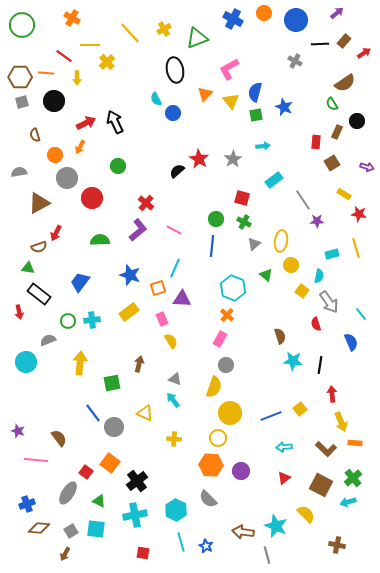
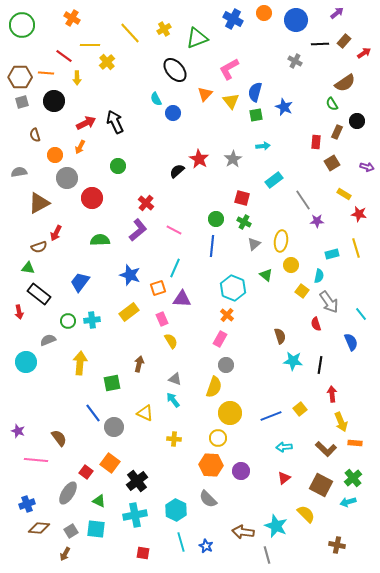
black ellipse at (175, 70): rotated 30 degrees counterclockwise
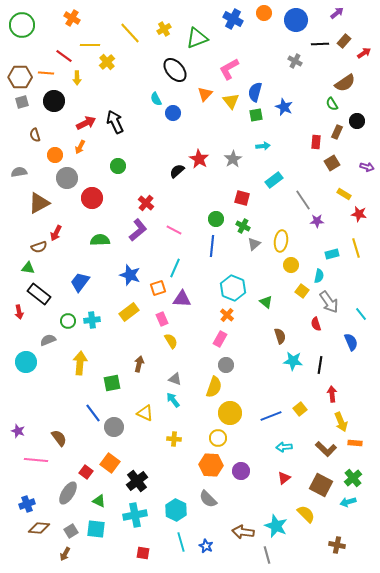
green cross at (244, 222): moved 1 px left, 4 px down
green triangle at (266, 275): moved 27 px down
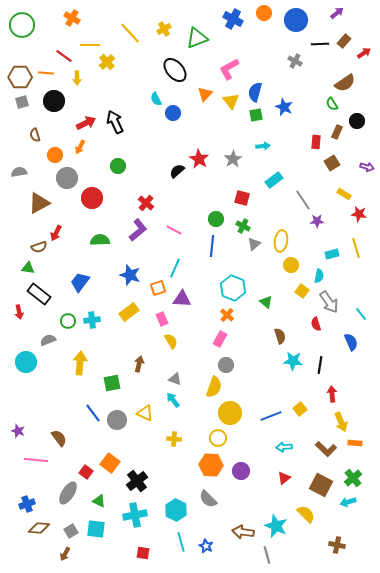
gray circle at (114, 427): moved 3 px right, 7 px up
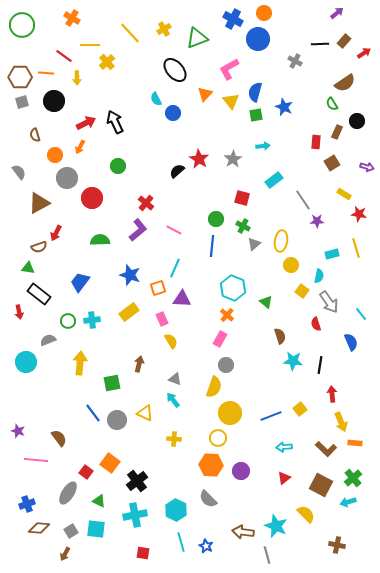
blue circle at (296, 20): moved 38 px left, 19 px down
gray semicircle at (19, 172): rotated 63 degrees clockwise
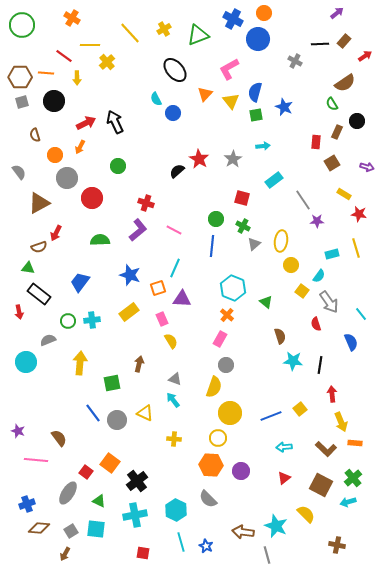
green triangle at (197, 38): moved 1 px right, 3 px up
red arrow at (364, 53): moved 1 px right, 3 px down
red cross at (146, 203): rotated 21 degrees counterclockwise
cyan semicircle at (319, 276): rotated 24 degrees clockwise
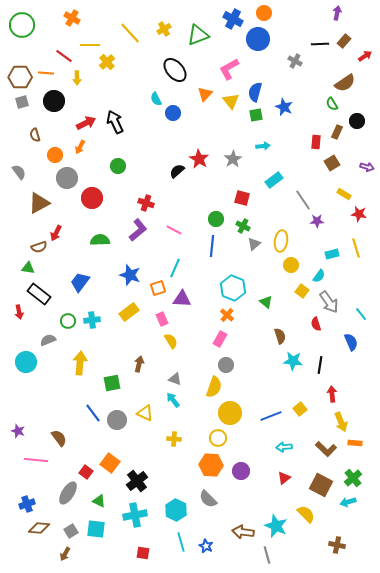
purple arrow at (337, 13): rotated 40 degrees counterclockwise
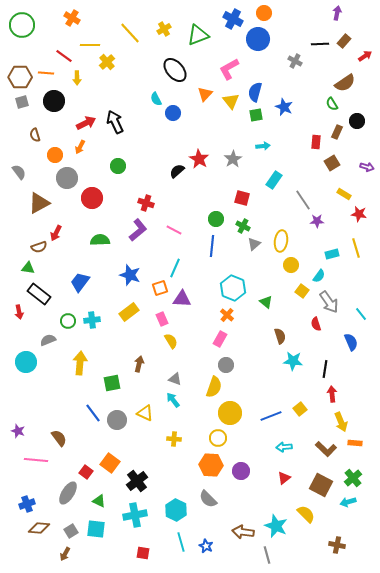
cyan rectangle at (274, 180): rotated 18 degrees counterclockwise
orange square at (158, 288): moved 2 px right
black line at (320, 365): moved 5 px right, 4 px down
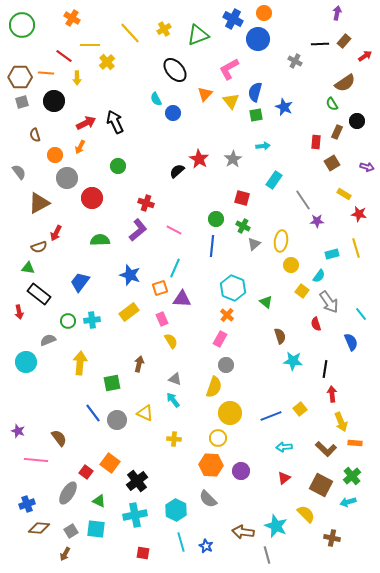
green cross at (353, 478): moved 1 px left, 2 px up
brown cross at (337, 545): moved 5 px left, 7 px up
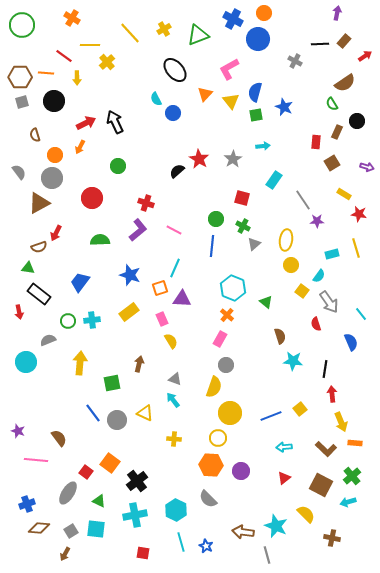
gray circle at (67, 178): moved 15 px left
yellow ellipse at (281, 241): moved 5 px right, 1 px up
